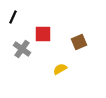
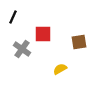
brown square: rotated 14 degrees clockwise
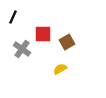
brown square: moved 12 px left; rotated 21 degrees counterclockwise
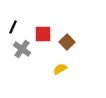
black line: moved 10 px down
brown square: rotated 14 degrees counterclockwise
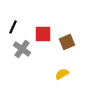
brown square: rotated 21 degrees clockwise
yellow semicircle: moved 2 px right, 5 px down
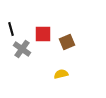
black line: moved 2 px left, 2 px down; rotated 40 degrees counterclockwise
yellow semicircle: moved 1 px left; rotated 16 degrees clockwise
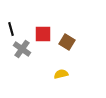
brown square: rotated 35 degrees counterclockwise
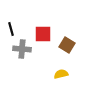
brown square: moved 3 px down
gray cross: rotated 30 degrees counterclockwise
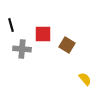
black line: moved 4 px up
yellow semicircle: moved 24 px right, 5 px down; rotated 64 degrees clockwise
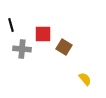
brown square: moved 3 px left, 2 px down
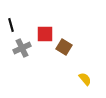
red square: moved 2 px right
gray cross: moved 1 px up; rotated 30 degrees counterclockwise
